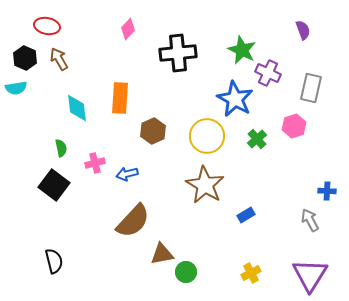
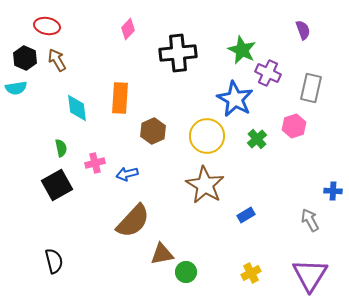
brown arrow: moved 2 px left, 1 px down
black square: moved 3 px right; rotated 24 degrees clockwise
blue cross: moved 6 px right
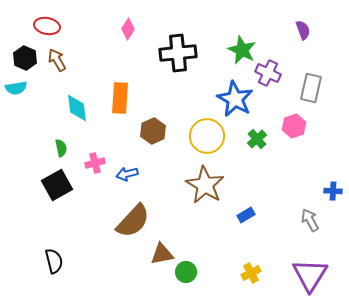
pink diamond: rotated 10 degrees counterclockwise
